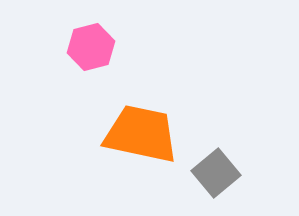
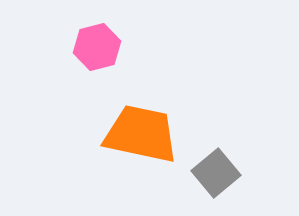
pink hexagon: moved 6 px right
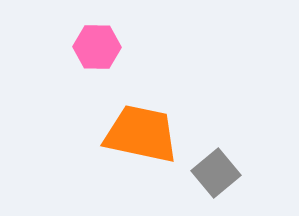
pink hexagon: rotated 15 degrees clockwise
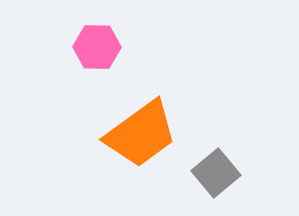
orange trapezoid: rotated 132 degrees clockwise
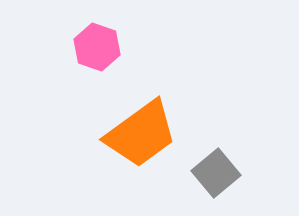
pink hexagon: rotated 18 degrees clockwise
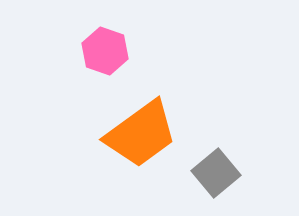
pink hexagon: moved 8 px right, 4 px down
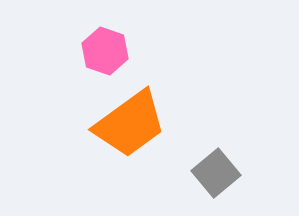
orange trapezoid: moved 11 px left, 10 px up
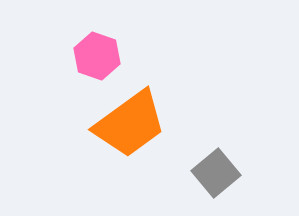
pink hexagon: moved 8 px left, 5 px down
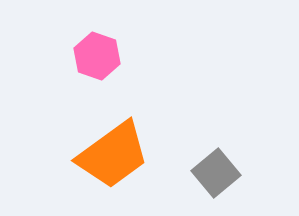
orange trapezoid: moved 17 px left, 31 px down
